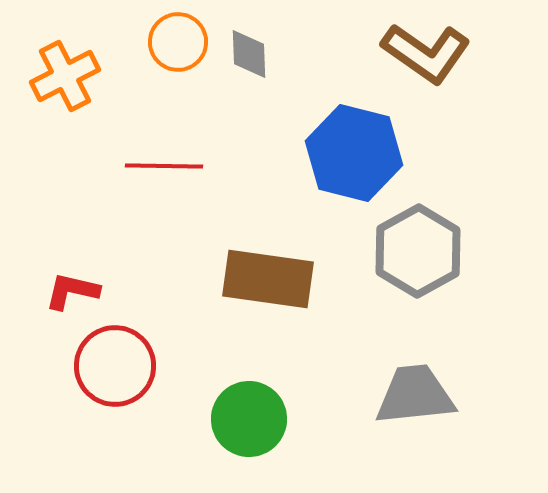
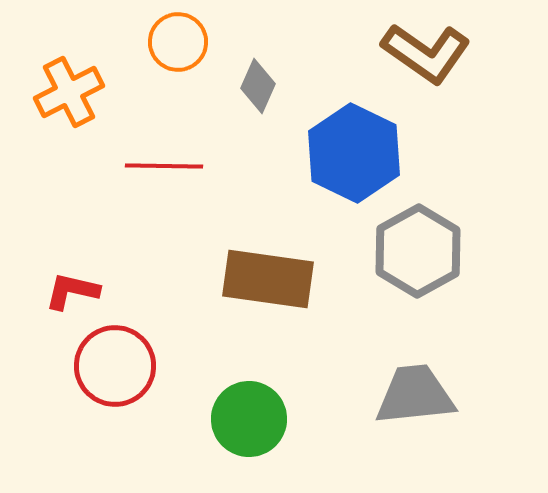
gray diamond: moved 9 px right, 32 px down; rotated 26 degrees clockwise
orange cross: moved 4 px right, 16 px down
blue hexagon: rotated 12 degrees clockwise
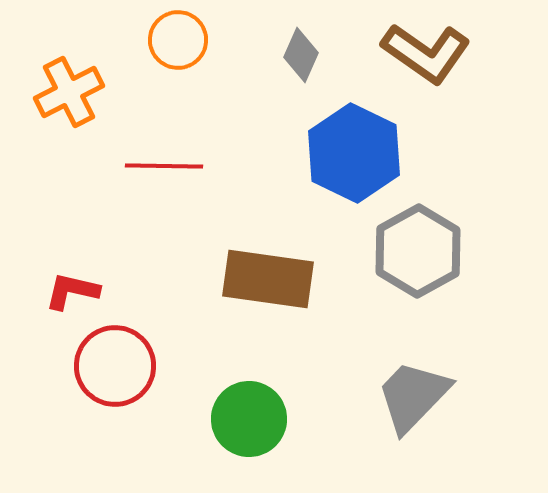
orange circle: moved 2 px up
gray diamond: moved 43 px right, 31 px up
gray trapezoid: moved 2 px left, 1 px down; rotated 40 degrees counterclockwise
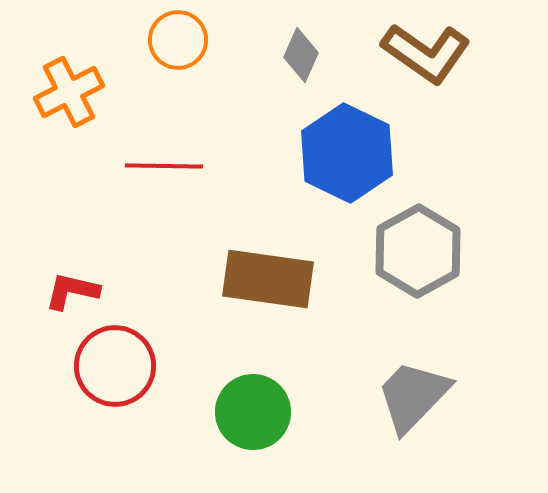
blue hexagon: moved 7 px left
green circle: moved 4 px right, 7 px up
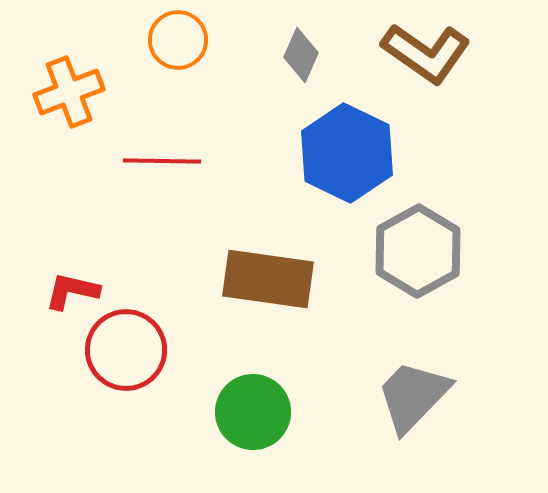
orange cross: rotated 6 degrees clockwise
red line: moved 2 px left, 5 px up
red circle: moved 11 px right, 16 px up
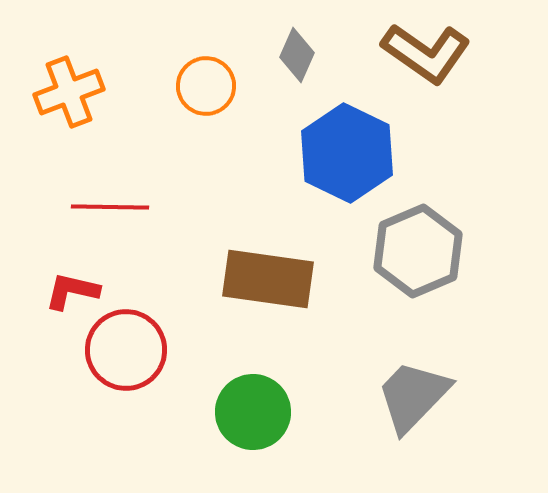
orange circle: moved 28 px right, 46 px down
gray diamond: moved 4 px left
red line: moved 52 px left, 46 px down
gray hexagon: rotated 6 degrees clockwise
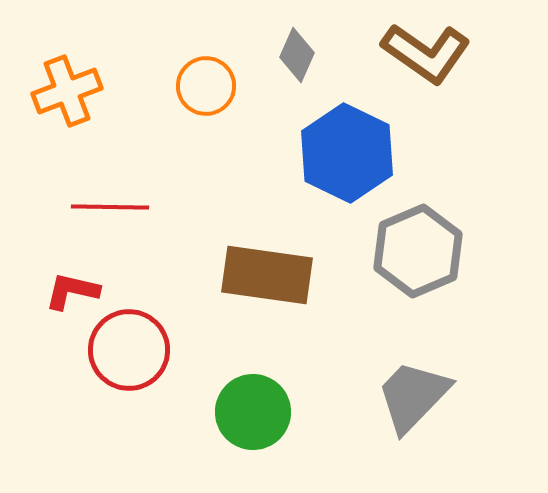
orange cross: moved 2 px left, 1 px up
brown rectangle: moved 1 px left, 4 px up
red circle: moved 3 px right
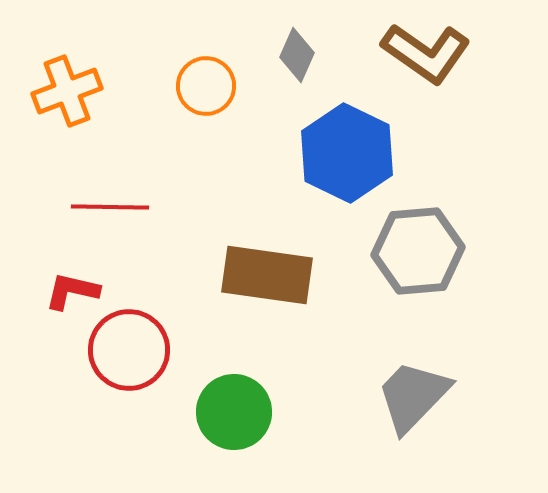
gray hexagon: rotated 18 degrees clockwise
green circle: moved 19 px left
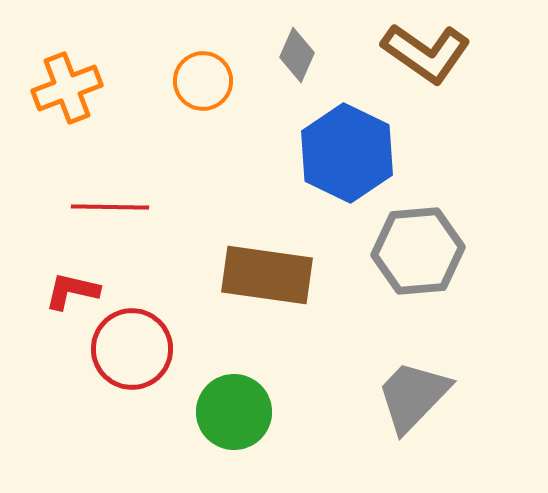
orange circle: moved 3 px left, 5 px up
orange cross: moved 3 px up
red circle: moved 3 px right, 1 px up
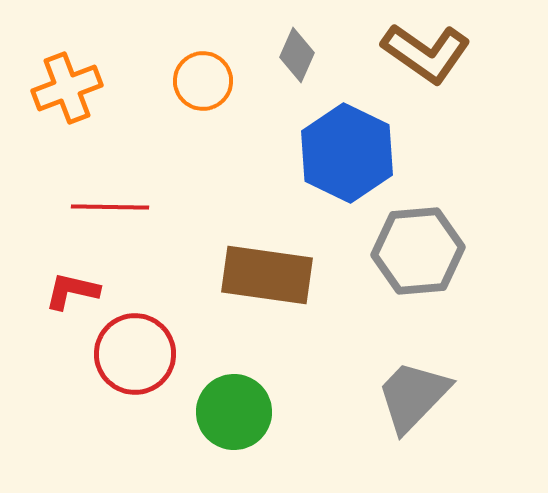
red circle: moved 3 px right, 5 px down
